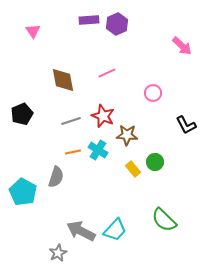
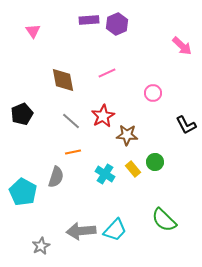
red star: rotated 20 degrees clockwise
gray line: rotated 60 degrees clockwise
cyan cross: moved 7 px right, 24 px down
gray arrow: rotated 32 degrees counterclockwise
gray star: moved 17 px left, 7 px up
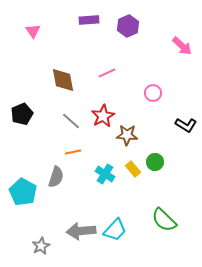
purple hexagon: moved 11 px right, 2 px down
black L-shape: rotated 30 degrees counterclockwise
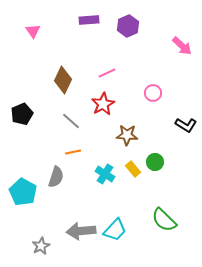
brown diamond: rotated 36 degrees clockwise
red star: moved 12 px up
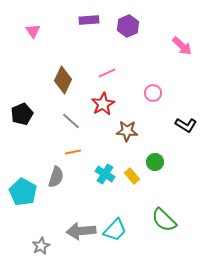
brown star: moved 4 px up
yellow rectangle: moved 1 px left, 7 px down
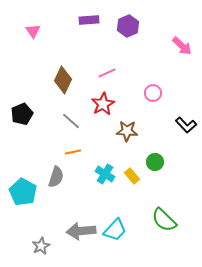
black L-shape: rotated 15 degrees clockwise
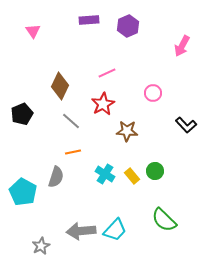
pink arrow: rotated 75 degrees clockwise
brown diamond: moved 3 px left, 6 px down
green circle: moved 9 px down
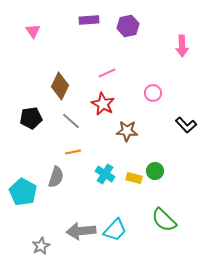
purple hexagon: rotated 10 degrees clockwise
pink arrow: rotated 30 degrees counterclockwise
red star: rotated 15 degrees counterclockwise
black pentagon: moved 9 px right, 4 px down; rotated 15 degrees clockwise
yellow rectangle: moved 2 px right, 2 px down; rotated 35 degrees counterclockwise
